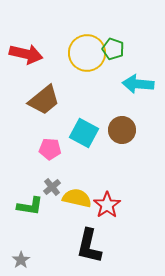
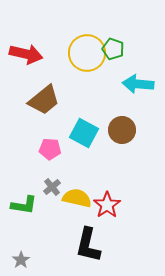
green L-shape: moved 6 px left, 1 px up
black L-shape: moved 1 px left, 1 px up
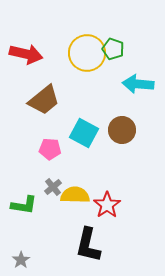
gray cross: moved 1 px right
yellow semicircle: moved 2 px left, 3 px up; rotated 12 degrees counterclockwise
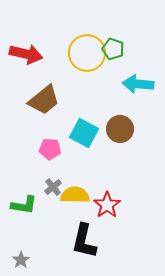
brown circle: moved 2 px left, 1 px up
black L-shape: moved 4 px left, 4 px up
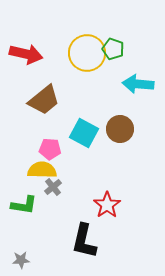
yellow semicircle: moved 33 px left, 25 px up
gray star: rotated 30 degrees clockwise
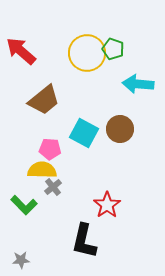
red arrow: moved 5 px left, 3 px up; rotated 152 degrees counterclockwise
green L-shape: rotated 36 degrees clockwise
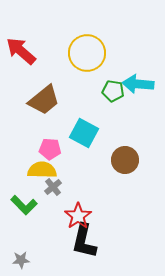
green pentagon: moved 42 px down; rotated 10 degrees counterclockwise
brown circle: moved 5 px right, 31 px down
red star: moved 29 px left, 11 px down
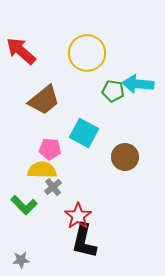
brown circle: moved 3 px up
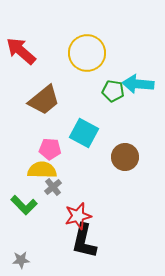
red star: rotated 20 degrees clockwise
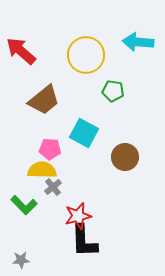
yellow circle: moved 1 px left, 2 px down
cyan arrow: moved 42 px up
black L-shape: rotated 15 degrees counterclockwise
